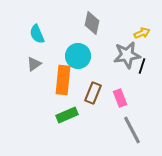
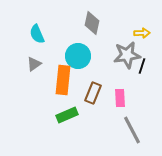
yellow arrow: rotated 21 degrees clockwise
pink rectangle: rotated 18 degrees clockwise
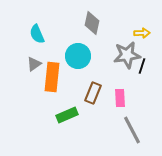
orange rectangle: moved 11 px left, 3 px up
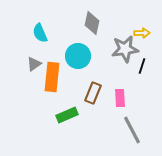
cyan semicircle: moved 3 px right, 1 px up
gray star: moved 2 px left, 6 px up
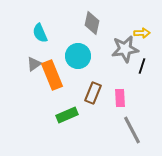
orange rectangle: moved 2 px up; rotated 28 degrees counterclockwise
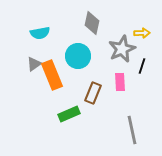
cyan semicircle: rotated 78 degrees counterclockwise
gray star: moved 3 px left; rotated 16 degrees counterclockwise
pink rectangle: moved 16 px up
green rectangle: moved 2 px right, 1 px up
gray line: rotated 16 degrees clockwise
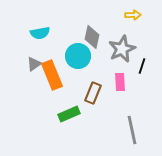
gray diamond: moved 14 px down
yellow arrow: moved 9 px left, 18 px up
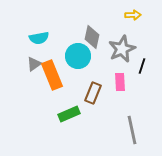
cyan semicircle: moved 1 px left, 5 px down
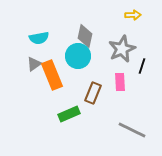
gray diamond: moved 7 px left, 1 px up
gray line: rotated 52 degrees counterclockwise
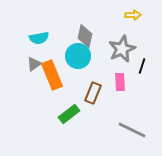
green rectangle: rotated 15 degrees counterclockwise
